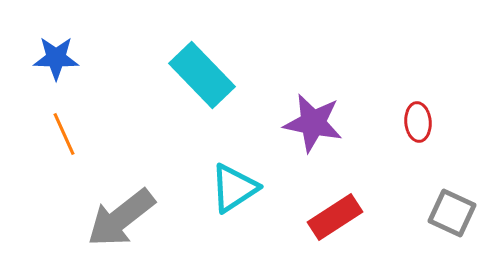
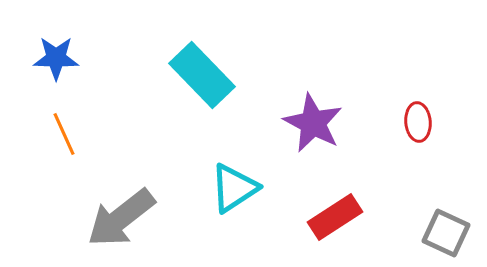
purple star: rotated 16 degrees clockwise
gray square: moved 6 px left, 20 px down
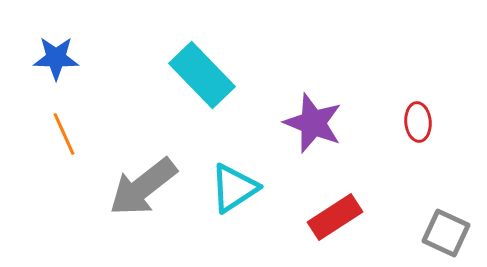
purple star: rotated 6 degrees counterclockwise
gray arrow: moved 22 px right, 31 px up
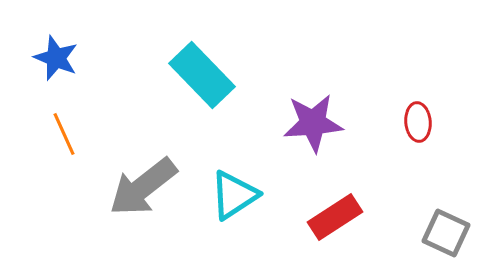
blue star: rotated 21 degrees clockwise
purple star: rotated 26 degrees counterclockwise
cyan triangle: moved 7 px down
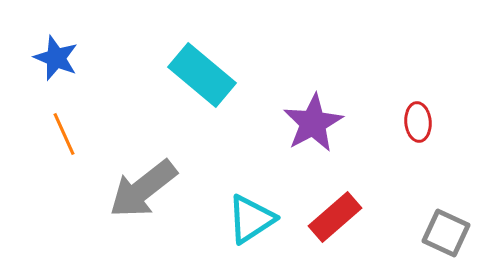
cyan rectangle: rotated 6 degrees counterclockwise
purple star: rotated 24 degrees counterclockwise
gray arrow: moved 2 px down
cyan triangle: moved 17 px right, 24 px down
red rectangle: rotated 8 degrees counterclockwise
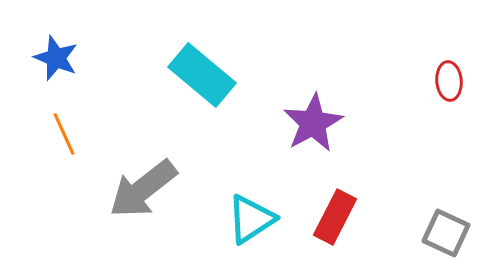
red ellipse: moved 31 px right, 41 px up
red rectangle: rotated 22 degrees counterclockwise
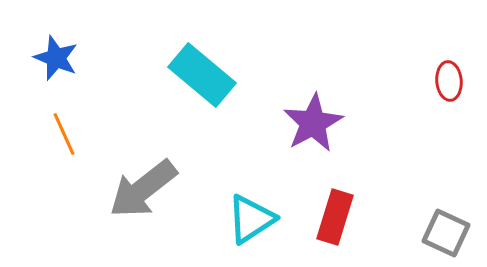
red rectangle: rotated 10 degrees counterclockwise
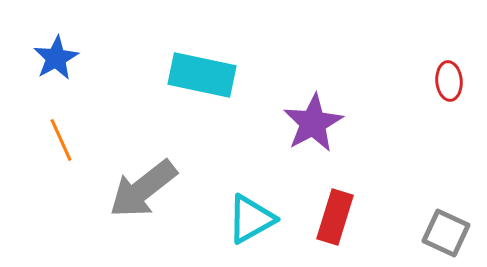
blue star: rotated 21 degrees clockwise
cyan rectangle: rotated 28 degrees counterclockwise
orange line: moved 3 px left, 6 px down
cyan triangle: rotated 4 degrees clockwise
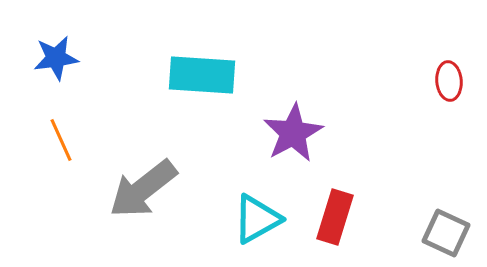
blue star: rotated 21 degrees clockwise
cyan rectangle: rotated 8 degrees counterclockwise
purple star: moved 20 px left, 10 px down
cyan triangle: moved 6 px right
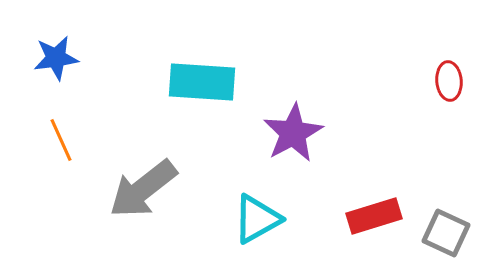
cyan rectangle: moved 7 px down
red rectangle: moved 39 px right, 1 px up; rotated 56 degrees clockwise
